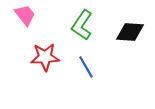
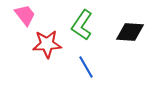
red star: moved 2 px right, 13 px up
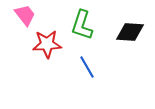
green L-shape: rotated 16 degrees counterclockwise
blue line: moved 1 px right
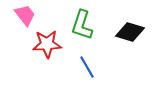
black diamond: rotated 12 degrees clockwise
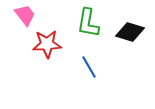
green L-shape: moved 6 px right, 2 px up; rotated 8 degrees counterclockwise
blue line: moved 2 px right
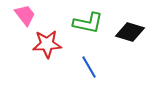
green L-shape: rotated 88 degrees counterclockwise
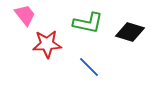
blue line: rotated 15 degrees counterclockwise
